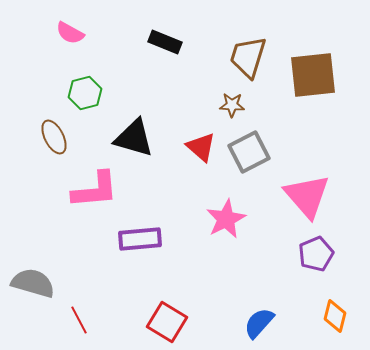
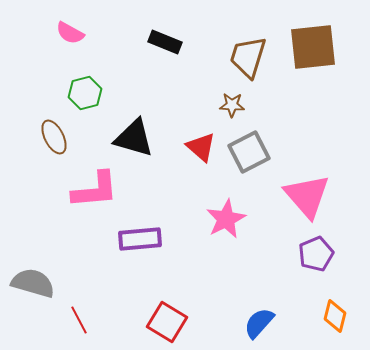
brown square: moved 28 px up
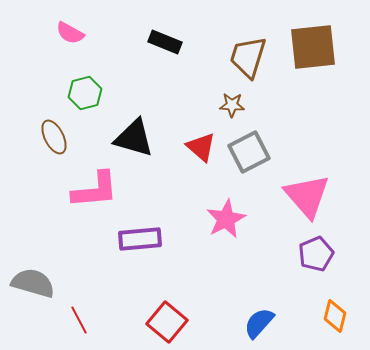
red square: rotated 9 degrees clockwise
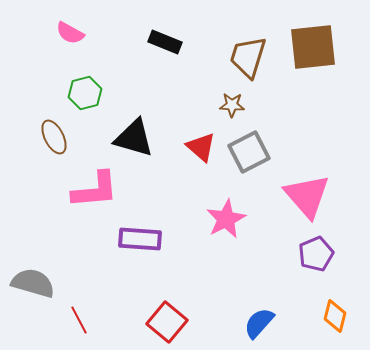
purple rectangle: rotated 9 degrees clockwise
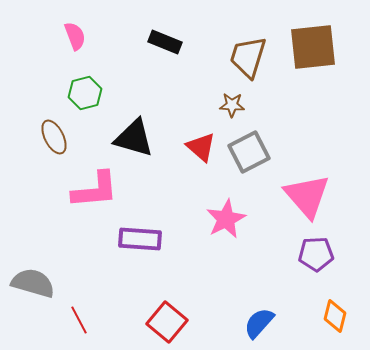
pink semicircle: moved 5 px right, 3 px down; rotated 140 degrees counterclockwise
purple pentagon: rotated 20 degrees clockwise
